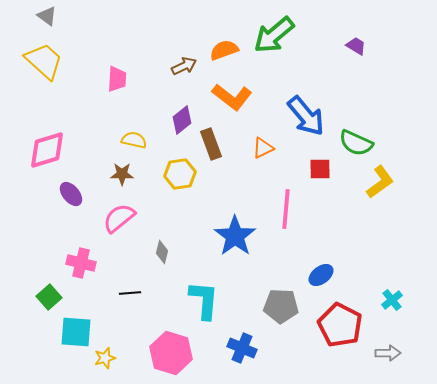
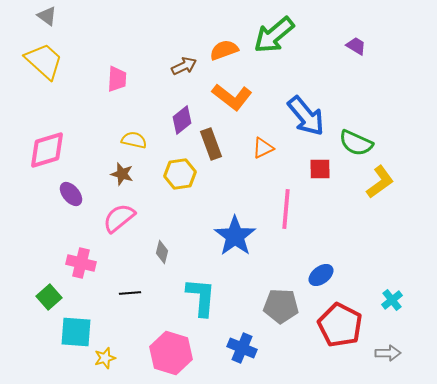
brown star: rotated 15 degrees clockwise
cyan L-shape: moved 3 px left, 3 px up
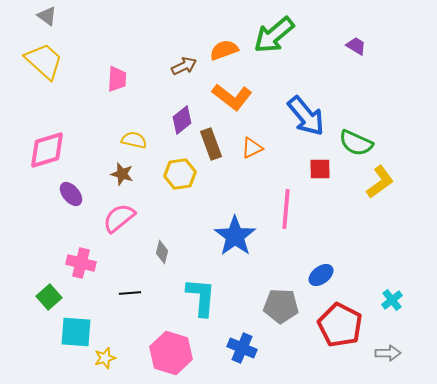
orange triangle: moved 11 px left
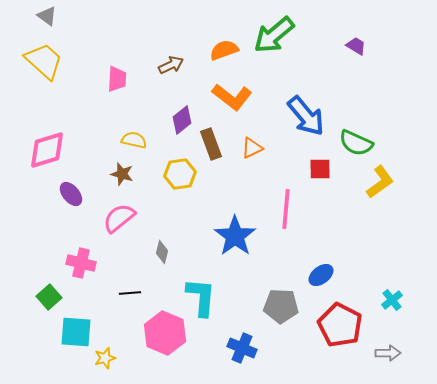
brown arrow: moved 13 px left, 1 px up
pink hexagon: moved 6 px left, 20 px up; rotated 6 degrees clockwise
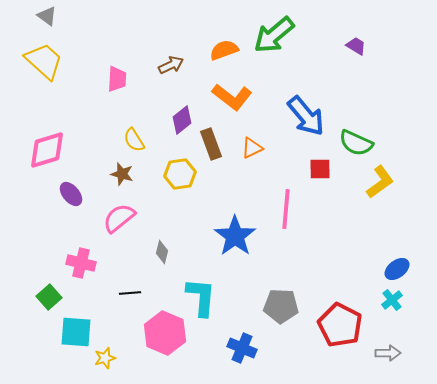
yellow semicircle: rotated 135 degrees counterclockwise
blue ellipse: moved 76 px right, 6 px up
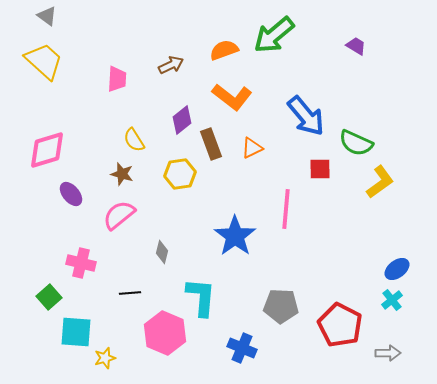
pink semicircle: moved 3 px up
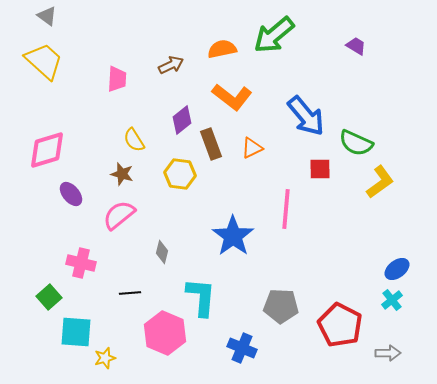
orange semicircle: moved 2 px left, 1 px up; rotated 8 degrees clockwise
yellow hexagon: rotated 16 degrees clockwise
blue star: moved 2 px left
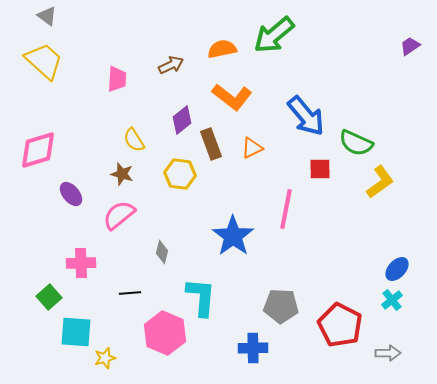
purple trapezoid: moved 54 px right; rotated 65 degrees counterclockwise
pink diamond: moved 9 px left
pink line: rotated 6 degrees clockwise
pink cross: rotated 16 degrees counterclockwise
blue ellipse: rotated 10 degrees counterclockwise
blue cross: moved 11 px right; rotated 24 degrees counterclockwise
